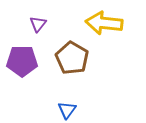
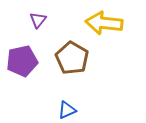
purple triangle: moved 4 px up
purple pentagon: rotated 12 degrees counterclockwise
blue triangle: rotated 30 degrees clockwise
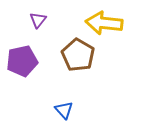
brown pentagon: moved 6 px right, 3 px up
blue triangle: moved 3 px left; rotated 48 degrees counterclockwise
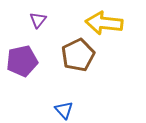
brown pentagon: rotated 16 degrees clockwise
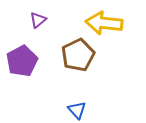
purple triangle: rotated 12 degrees clockwise
purple pentagon: rotated 16 degrees counterclockwise
blue triangle: moved 13 px right
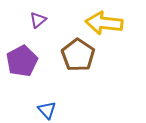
brown pentagon: rotated 12 degrees counterclockwise
blue triangle: moved 30 px left
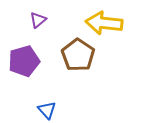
purple pentagon: moved 2 px right; rotated 12 degrees clockwise
